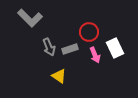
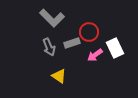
gray L-shape: moved 22 px right
gray rectangle: moved 2 px right, 6 px up
pink arrow: rotated 77 degrees clockwise
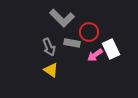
gray L-shape: moved 10 px right
gray rectangle: rotated 28 degrees clockwise
white rectangle: moved 4 px left, 1 px down
yellow triangle: moved 8 px left, 6 px up
